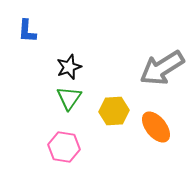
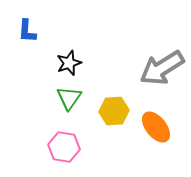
black star: moved 4 px up
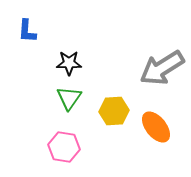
black star: rotated 20 degrees clockwise
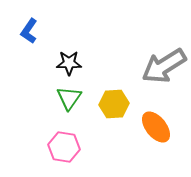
blue L-shape: moved 2 px right; rotated 30 degrees clockwise
gray arrow: moved 2 px right, 2 px up
yellow hexagon: moved 7 px up
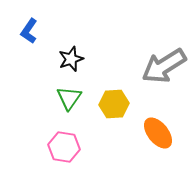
black star: moved 2 px right, 4 px up; rotated 20 degrees counterclockwise
orange ellipse: moved 2 px right, 6 px down
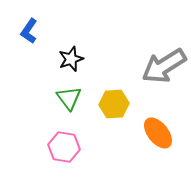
green triangle: rotated 12 degrees counterclockwise
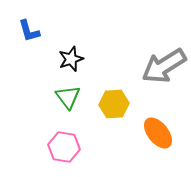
blue L-shape: rotated 50 degrees counterclockwise
green triangle: moved 1 px left, 1 px up
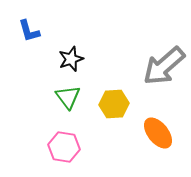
gray arrow: rotated 9 degrees counterclockwise
